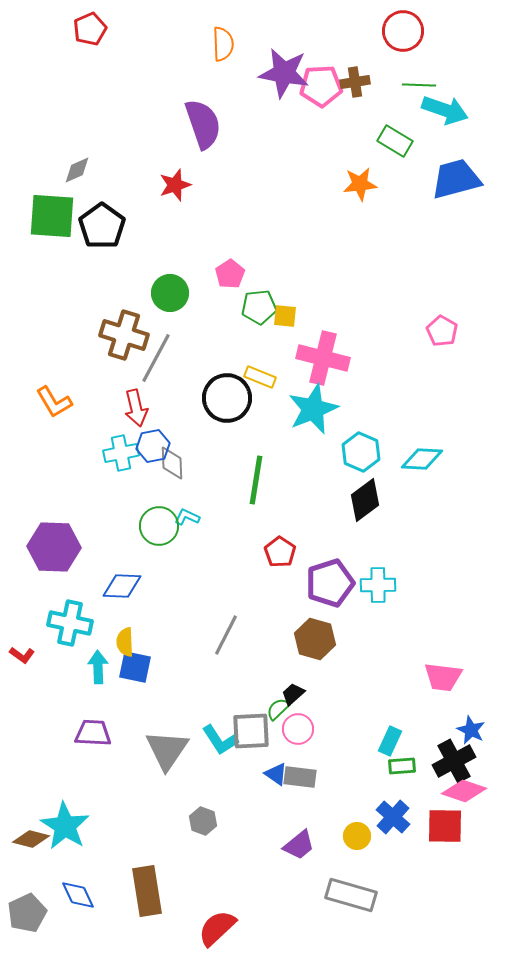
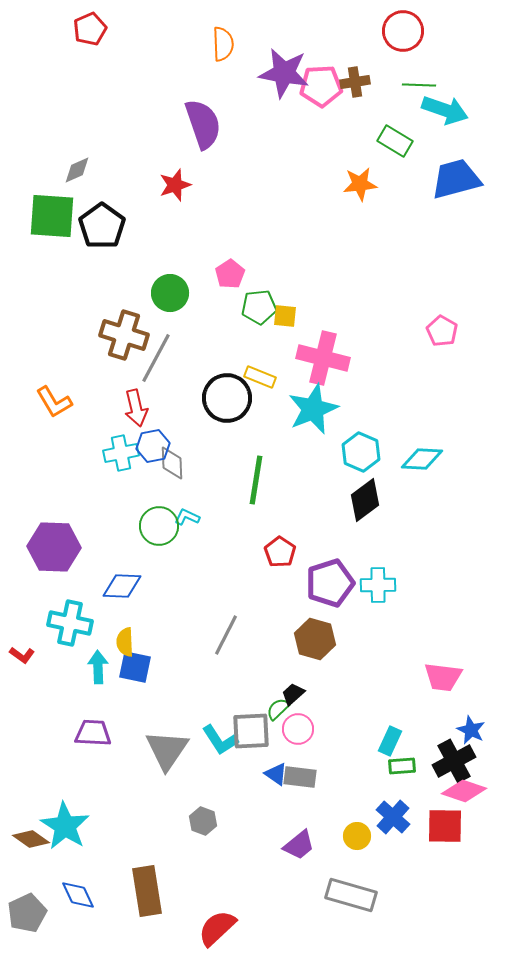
brown diamond at (31, 839): rotated 21 degrees clockwise
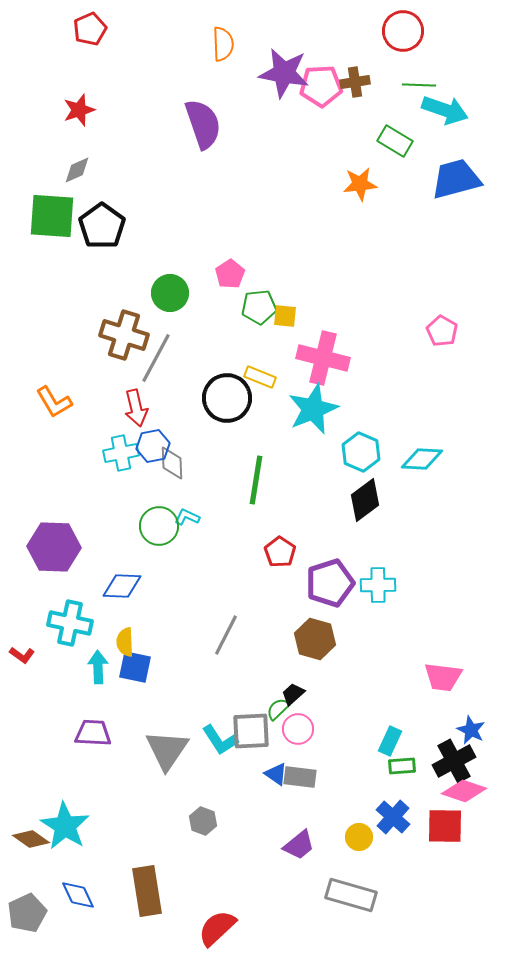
red star at (175, 185): moved 96 px left, 75 px up
yellow circle at (357, 836): moved 2 px right, 1 px down
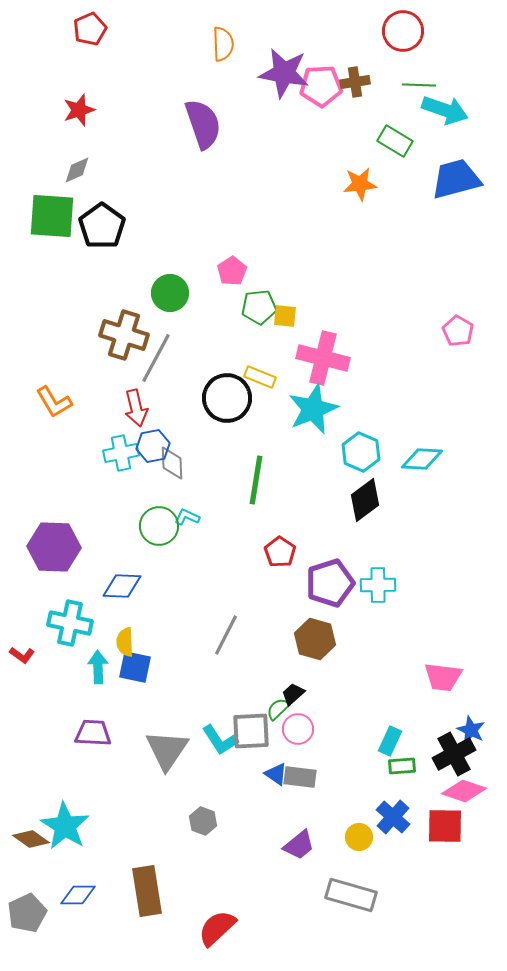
pink pentagon at (230, 274): moved 2 px right, 3 px up
pink pentagon at (442, 331): moved 16 px right
black cross at (454, 761): moved 7 px up
blue diamond at (78, 895): rotated 66 degrees counterclockwise
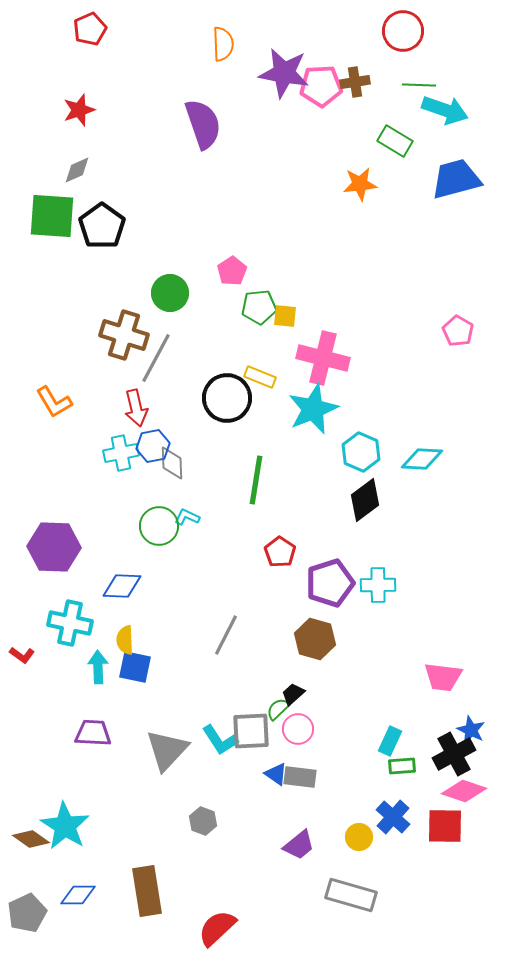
yellow semicircle at (125, 642): moved 2 px up
gray triangle at (167, 750): rotated 9 degrees clockwise
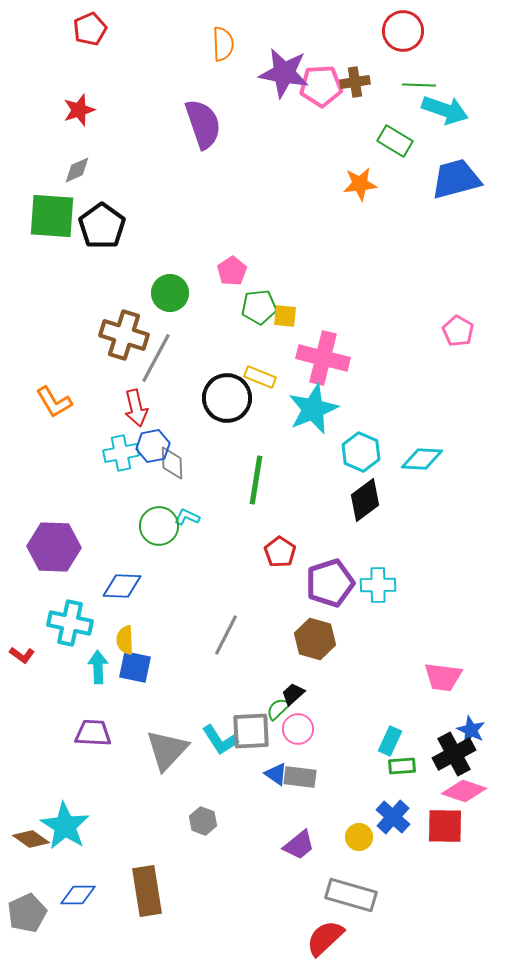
red semicircle at (217, 928): moved 108 px right, 10 px down
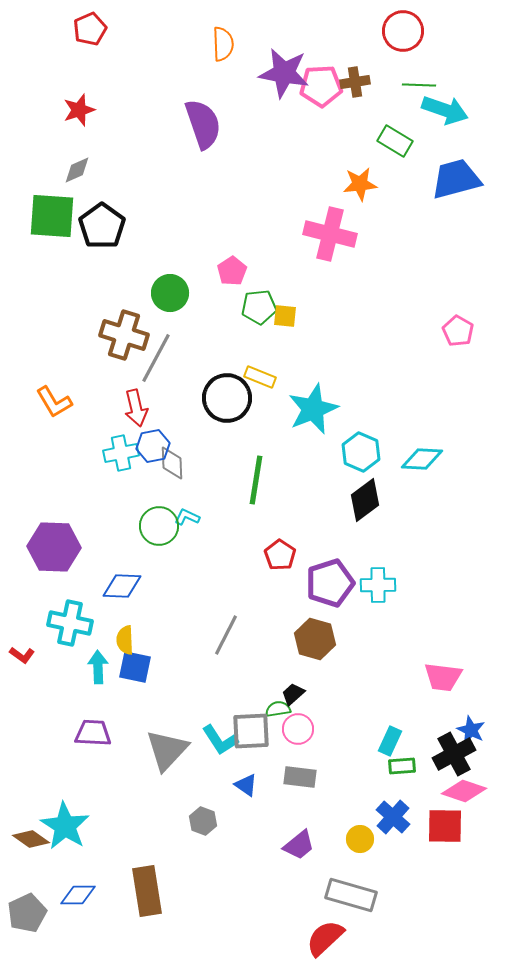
pink cross at (323, 358): moved 7 px right, 124 px up
red pentagon at (280, 552): moved 3 px down
green semicircle at (278, 709): rotated 35 degrees clockwise
blue triangle at (276, 774): moved 30 px left, 11 px down
yellow circle at (359, 837): moved 1 px right, 2 px down
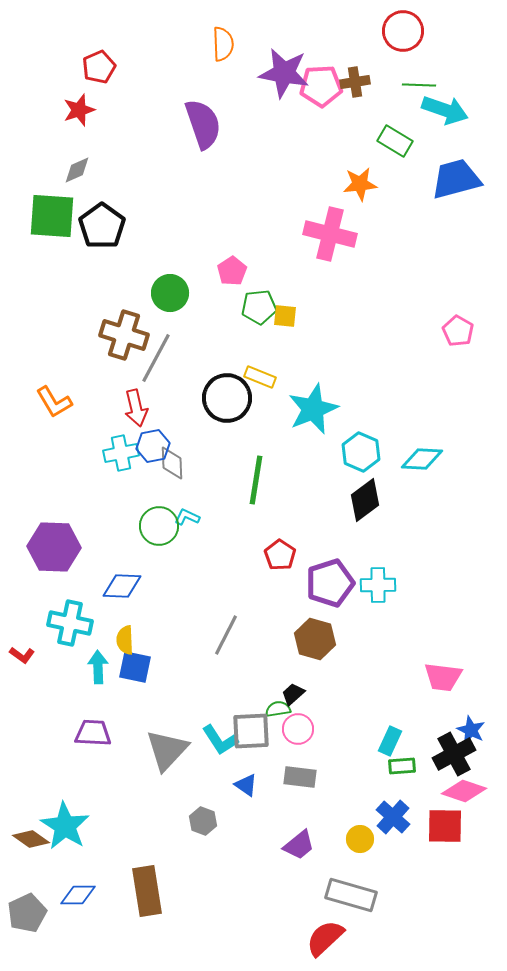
red pentagon at (90, 29): moved 9 px right, 38 px down
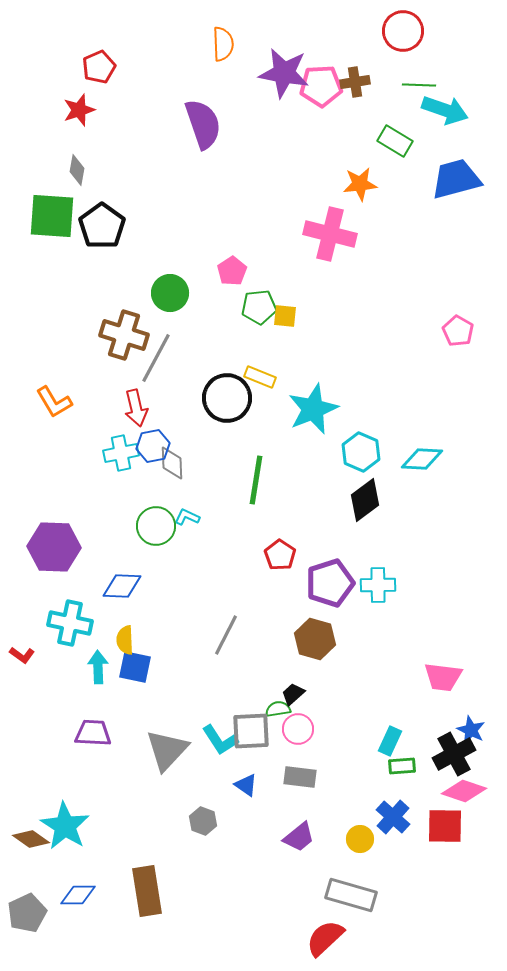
gray diamond at (77, 170): rotated 56 degrees counterclockwise
green circle at (159, 526): moved 3 px left
purple trapezoid at (299, 845): moved 8 px up
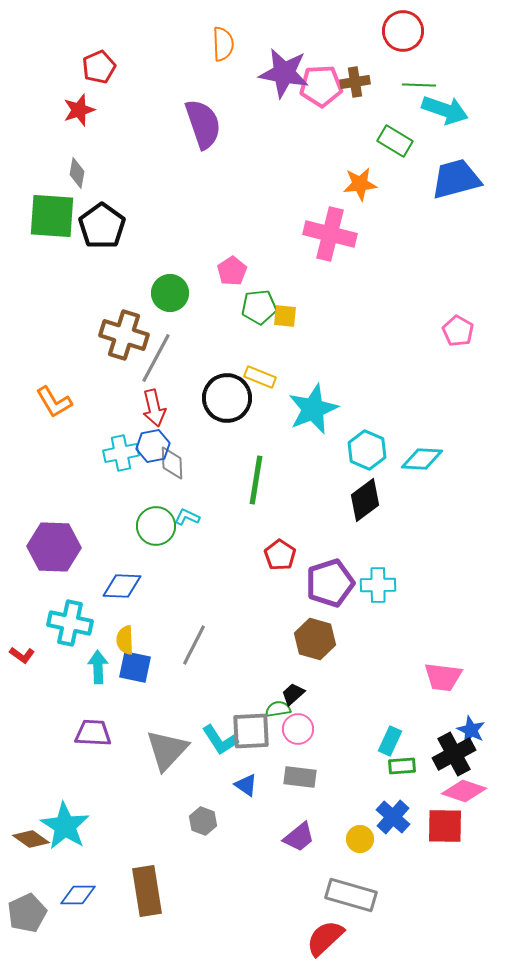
gray diamond at (77, 170): moved 3 px down
red arrow at (136, 408): moved 18 px right
cyan hexagon at (361, 452): moved 6 px right, 2 px up
gray line at (226, 635): moved 32 px left, 10 px down
